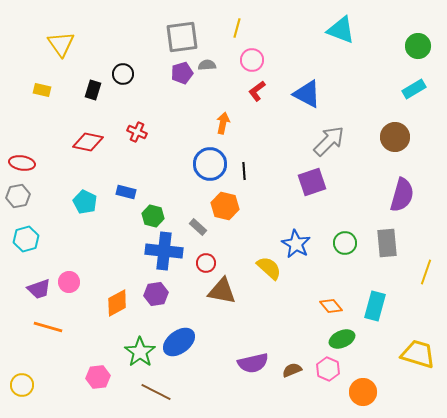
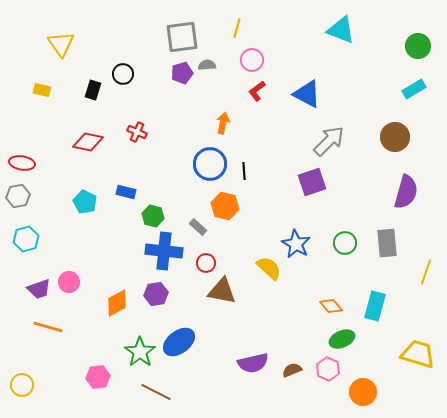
purple semicircle at (402, 195): moved 4 px right, 3 px up
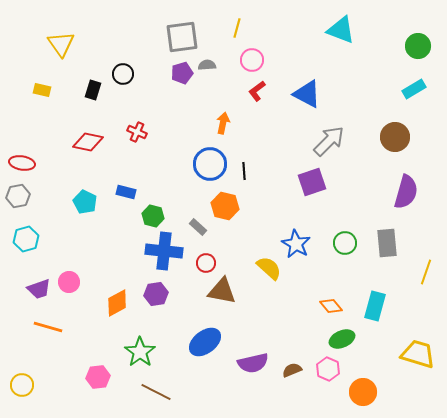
blue ellipse at (179, 342): moved 26 px right
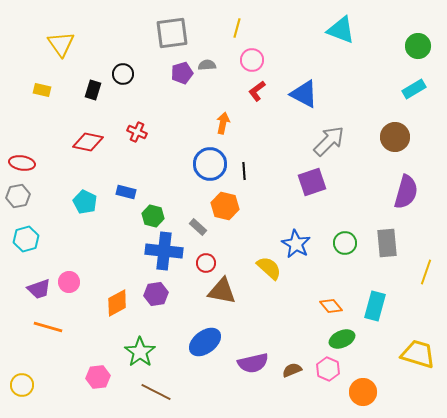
gray square at (182, 37): moved 10 px left, 4 px up
blue triangle at (307, 94): moved 3 px left
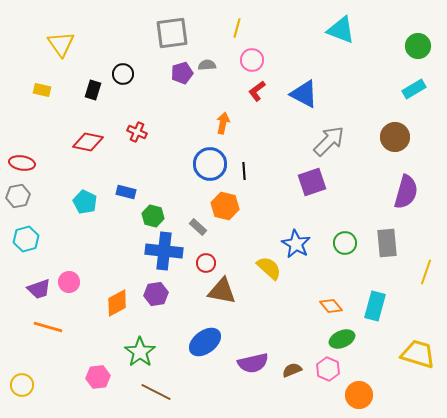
orange circle at (363, 392): moved 4 px left, 3 px down
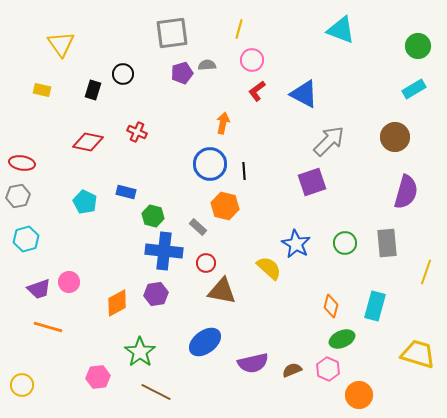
yellow line at (237, 28): moved 2 px right, 1 px down
orange diamond at (331, 306): rotated 55 degrees clockwise
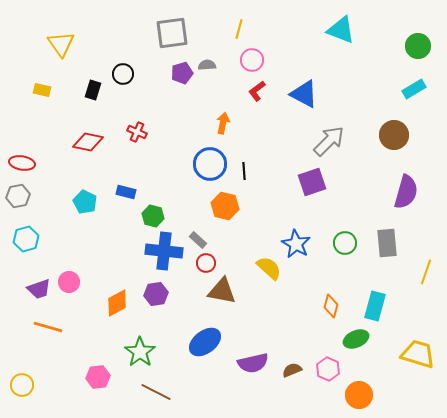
brown circle at (395, 137): moved 1 px left, 2 px up
gray rectangle at (198, 227): moved 13 px down
green ellipse at (342, 339): moved 14 px right
